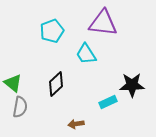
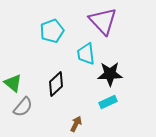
purple triangle: moved 2 px up; rotated 40 degrees clockwise
cyan trapezoid: rotated 25 degrees clockwise
black star: moved 22 px left, 11 px up
gray semicircle: moved 3 px right; rotated 30 degrees clockwise
brown arrow: rotated 126 degrees clockwise
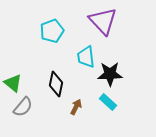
cyan trapezoid: moved 3 px down
black diamond: rotated 35 degrees counterclockwise
cyan rectangle: rotated 66 degrees clockwise
brown arrow: moved 17 px up
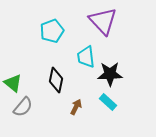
black diamond: moved 4 px up
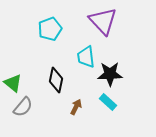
cyan pentagon: moved 2 px left, 2 px up
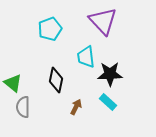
gray semicircle: rotated 140 degrees clockwise
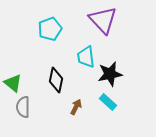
purple triangle: moved 1 px up
black star: rotated 10 degrees counterclockwise
